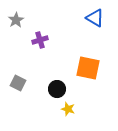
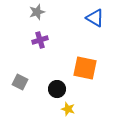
gray star: moved 21 px right, 8 px up; rotated 14 degrees clockwise
orange square: moved 3 px left
gray square: moved 2 px right, 1 px up
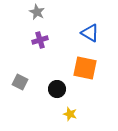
gray star: rotated 28 degrees counterclockwise
blue triangle: moved 5 px left, 15 px down
yellow star: moved 2 px right, 5 px down
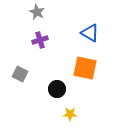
gray square: moved 8 px up
yellow star: rotated 16 degrees counterclockwise
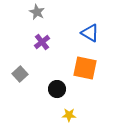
purple cross: moved 2 px right, 2 px down; rotated 21 degrees counterclockwise
gray square: rotated 21 degrees clockwise
yellow star: moved 1 px left, 1 px down
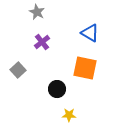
gray square: moved 2 px left, 4 px up
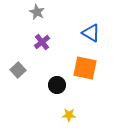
blue triangle: moved 1 px right
black circle: moved 4 px up
